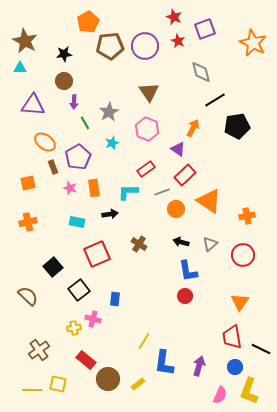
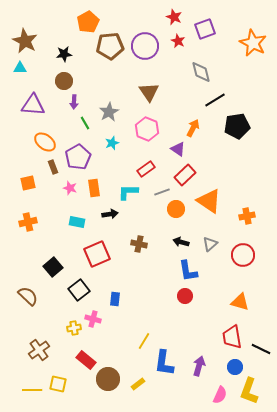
brown cross at (139, 244): rotated 21 degrees counterclockwise
orange triangle at (240, 302): rotated 48 degrees counterclockwise
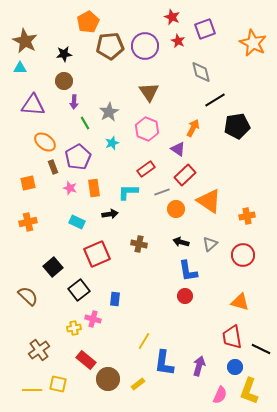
red star at (174, 17): moved 2 px left
cyan rectangle at (77, 222): rotated 14 degrees clockwise
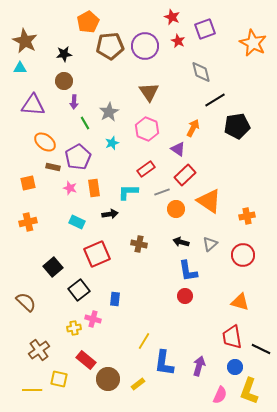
brown rectangle at (53, 167): rotated 56 degrees counterclockwise
brown semicircle at (28, 296): moved 2 px left, 6 px down
yellow square at (58, 384): moved 1 px right, 5 px up
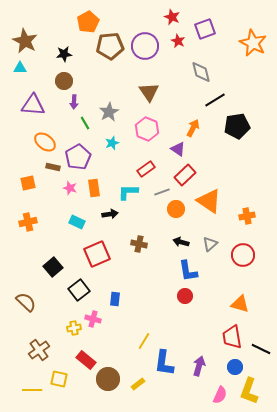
orange triangle at (240, 302): moved 2 px down
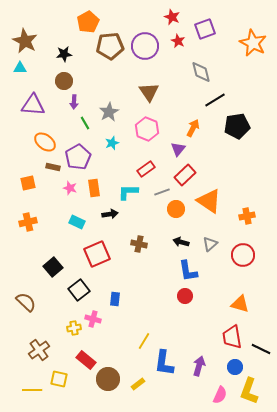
purple triangle at (178, 149): rotated 35 degrees clockwise
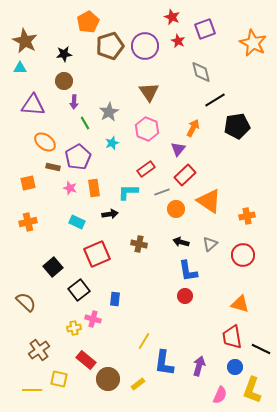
brown pentagon at (110, 46): rotated 12 degrees counterclockwise
yellow L-shape at (249, 391): moved 3 px right, 1 px up
